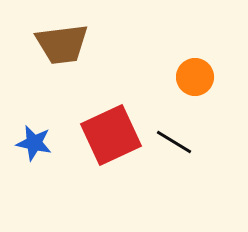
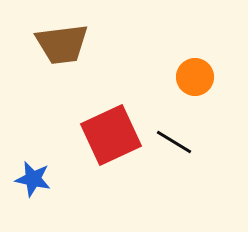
blue star: moved 1 px left, 36 px down
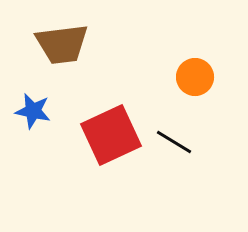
blue star: moved 68 px up
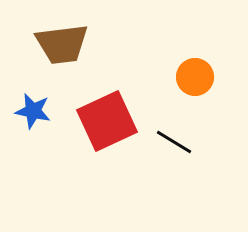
red square: moved 4 px left, 14 px up
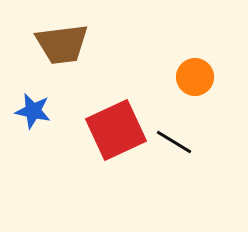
red square: moved 9 px right, 9 px down
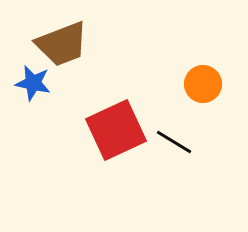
brown trapezoid: rotated 14 degrees counterclockwise
orange circle: moved 8 px right, 7 px down
blue star: moved 28 px up
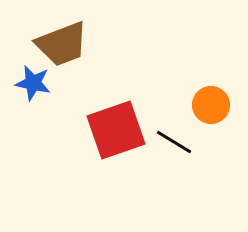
orange circle: moved 8 px right, 21 px down
red square: rotated 6 degrees clockwise
